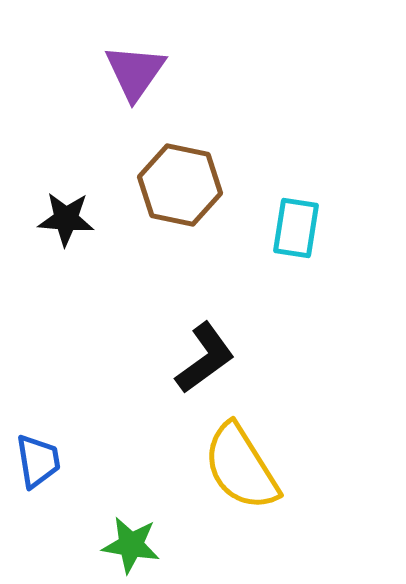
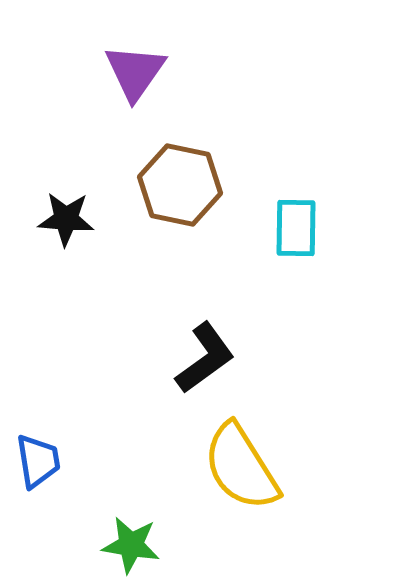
cyan rectangle: rotated 8 degrees counterclockwise
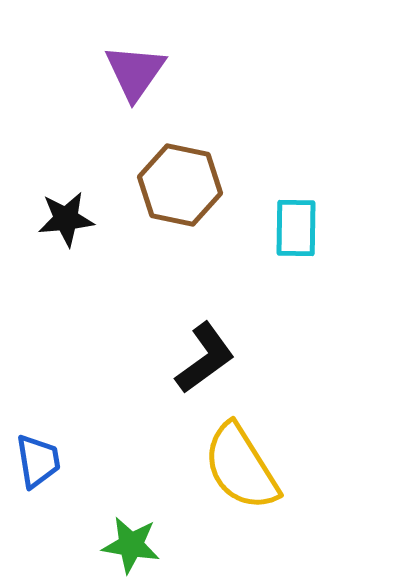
black star: rotated 10 degrees counterclockwise
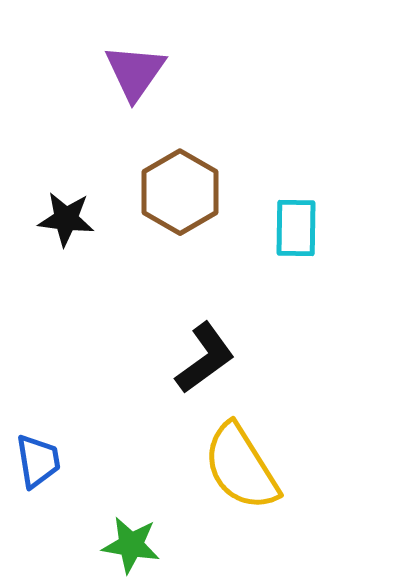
brown hexagon: moved 7 px down; rotated 18 degrees clockwise
black star: rotated 12 degrees clockwise
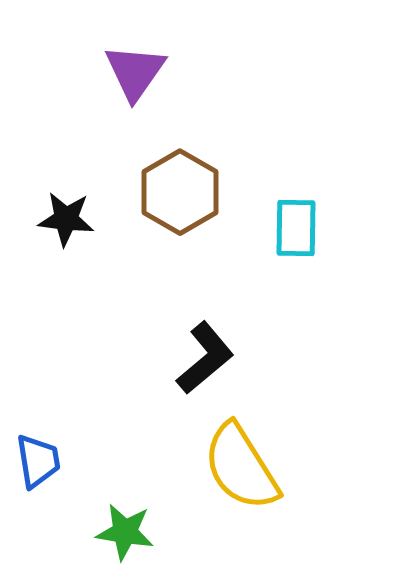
black L-shape: rotated 4 degrees counterclockwise
green star: moved 6 px left, 13 px up
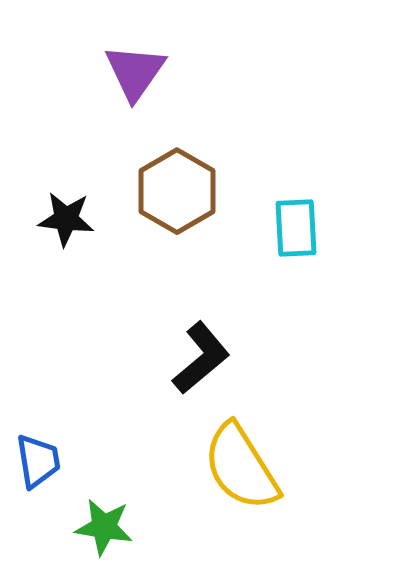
brown hexagon: moved 3 px left, 1 px up
cyan rectangle: rotated 4 degrees counterclockwise
black L-shape: moved 4 px left
green star: moved 21 px left, 5 px up
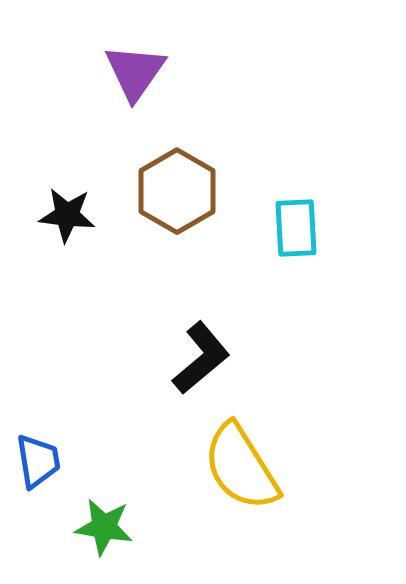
black star: moved 1 px right, 4 px up
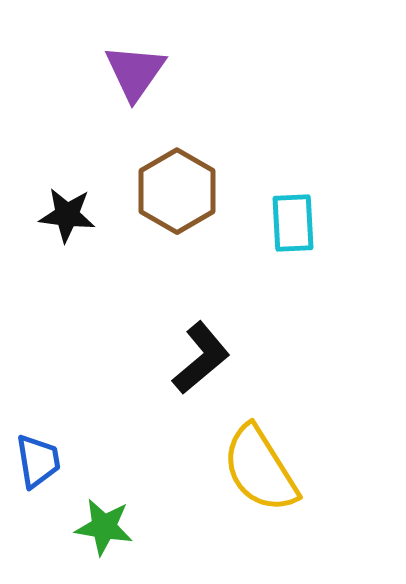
cyan rectangle: moved 3 px left, 5 px up
yellow semicircle: moved 19 px right, 2 px down
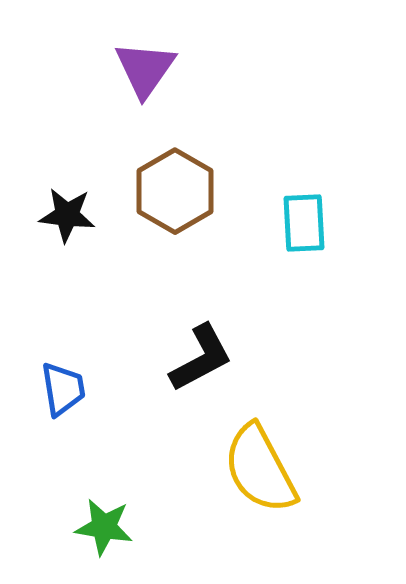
purple triangle: moved 10 px right, 3 px up
brown hexagon: moved 2 px left
cyan rectangle: moved 11 px right
black L-shape: rotated 12 degrees clockwise
blue trapezoid: moved 25 px right, 72 px up
yellow semicircle: rotated 4 degrees clockwise
